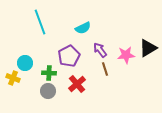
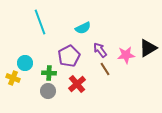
brown line: rotated 16 degrees counterclockwise
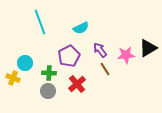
cyan semicircle: moved 2 px left
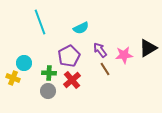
pink star: moved 2 px left
cyan circle: moved 1 px left
red cross: moved 5 px left, 4 px up
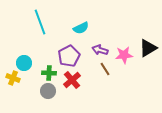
purple arrow: rotated 35 degrees counterclockwise
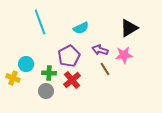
black triangle: moved 19 px left, 20 px up
cyan circle: moved 2 px right, 1 px down
gray circle: moved 2 px left
